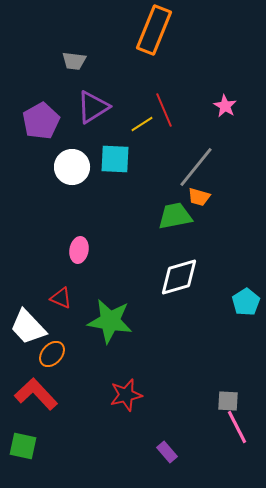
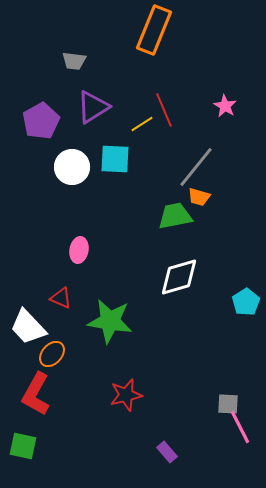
red L-shape: rotated 108 degrees counterclockwise
gray square: moved 3 px down
pink line: moved 3 px right
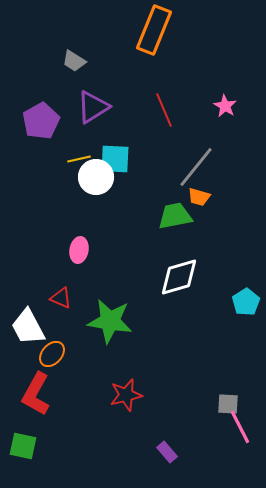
gray trapezoid: rotated 25 degrees clockwise
yellow line: moved 63 px left, 35 px down; rotated 20 degrees clockwise
white circle: moved 24 px right, 10 px down
white trapezoid: rotated 15 degrees clockwise
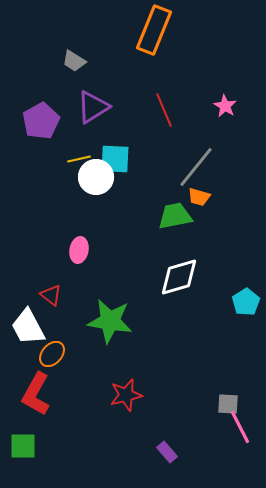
red triangle: moved 10 px left, 3 px up; rotated 15 degrees clockwise
green square: rotated 12 degrees counterclockwise
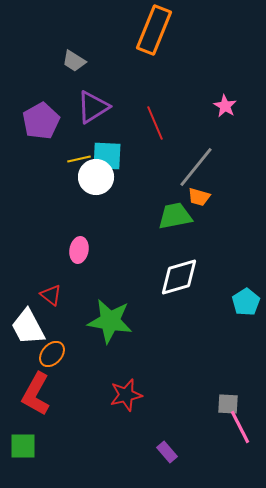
red line: moved 9 px left, 13 px down
cyan square: moved 8 px left, 3 px up
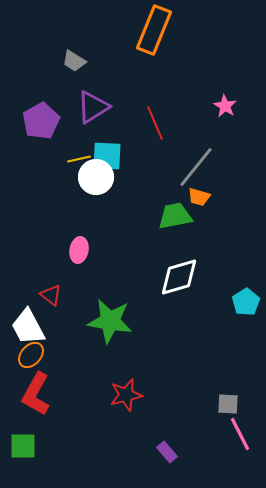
orange ellipse: moved 21 px left, 1 px down
pink line: moved 7 px down
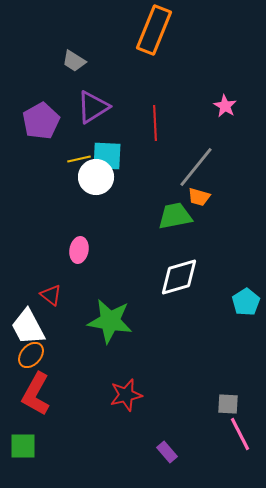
red line: rotated 20 degrees clockwise
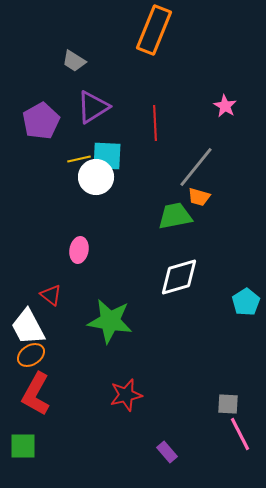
orange ellipse: rotated 16 degrees clockwise
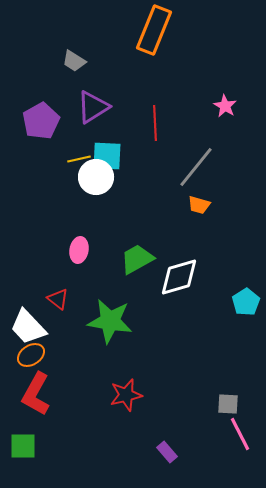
orange trapezoid: moved 8 px down
green trapezoid: moved 38 px left, 43 px down; rotated 18 degrees counterclockwise
red triangle: moved 7 px right, 4 px down
white trapezoid: rotated 15 degrees counterclockwise
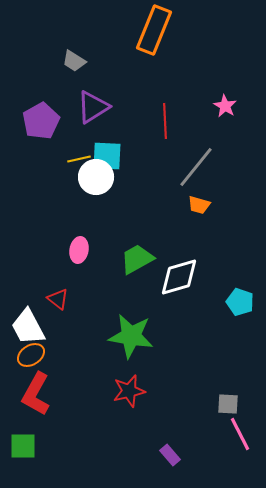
red line: moved 10 px right, 2 px up
cyan pentagon: moved 6 px left; rotated 20 degrees counterclockwise
green star: moved 21 px right, 15 px down
white trapezoid: rotated 15 degrees clockwise
red star: moved 3 px right, 4 px up
purple rectangle: moved 3 px right, 3 px down
